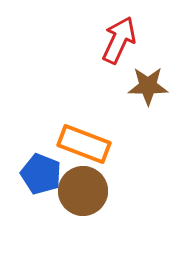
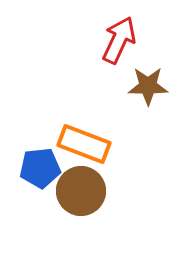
blue pentagon: moved 1 px left, 6 px up; rotated 27 degrees counterclockwise
brown circle: moved 2 px left
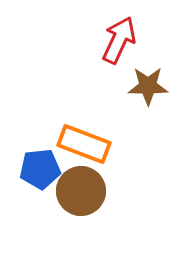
blue pentagon: moved 1 px down
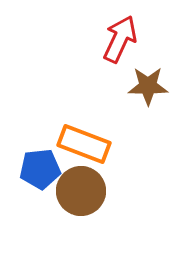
red arrow: moved 1 px right, 1 px up
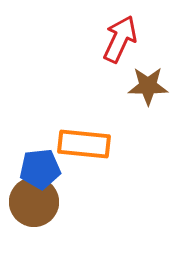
orange rectangle: rotated 15 degrees counterclockwise
brown circle: moved 47 px left, 11 px down
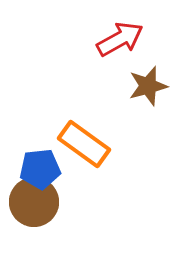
red arrow: rotated 36 degrees clockwise
brown star: rotated 15 degrees counterclockwise
orange rectangle: rotated 30 degrees clockwise
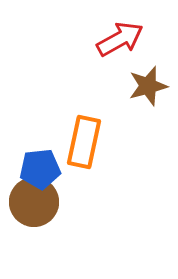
orange rectangle: moved 2 px up; rotated 66 degrees clockwise
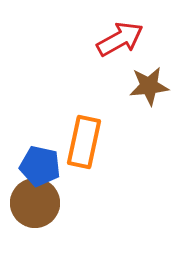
brown star: moved 1 px right; rotated 9 degrees clockwise
blue pentagon: moved 3 px up; rotated 18 degrees clockwise
brown circle: moved 1 px right, 1 px down
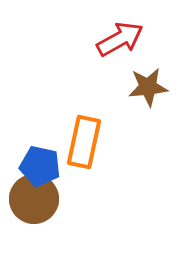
brown star: moved 1 px left, 1 px down
brown circle: moved 1 px left, 4 px up
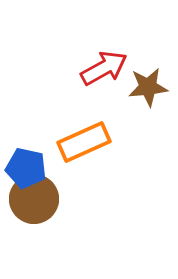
red arrow: moved 16 px left, 29 px down
orange rectangle: rotated 54 degrees clockwise
blue pentagon: moved 14 px left, 2 px down
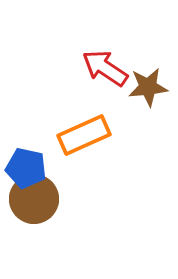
red arrow: moved 1 px right; rotated 117 degrees counterclockwise
orange rectangle: moved 7 px up
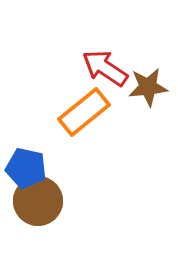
orange rectangle: moved 23 px up; rotated 15 degrees counterclockwise
brown circle: moved 4 px right, 2 px down
